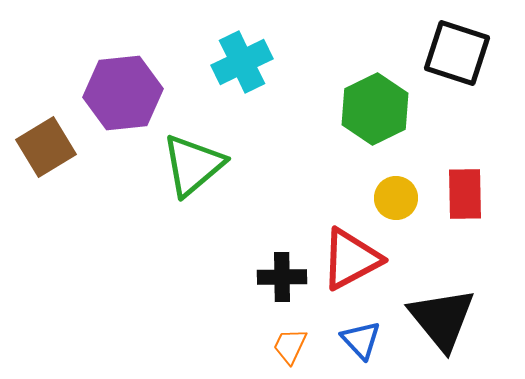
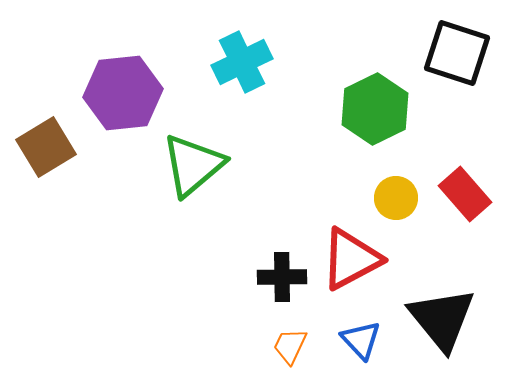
red rectangle: rotated 40 degrees counterclockwise
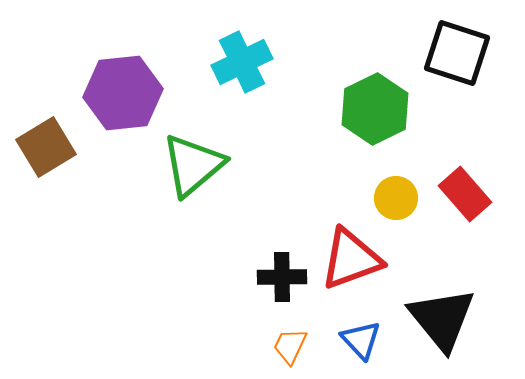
red triangle: rotated 8 degrees clockwise
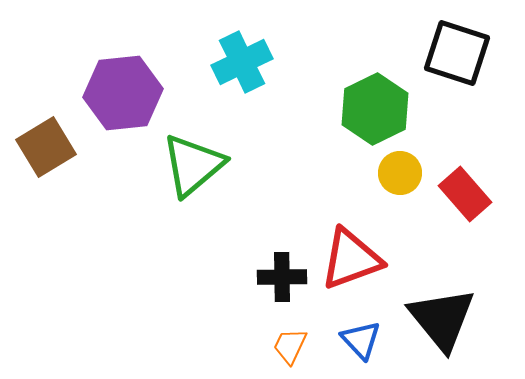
yellow circle: moved 4 px right, 25 px up
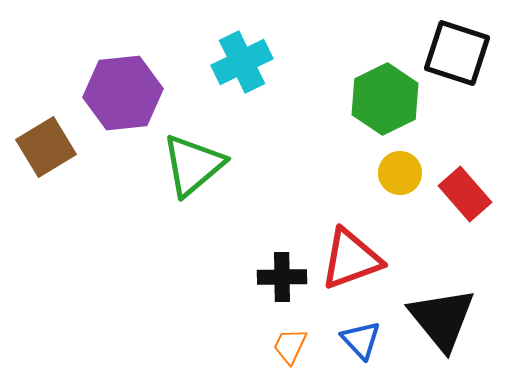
green hexagon: moved 10 px right, 10 px up
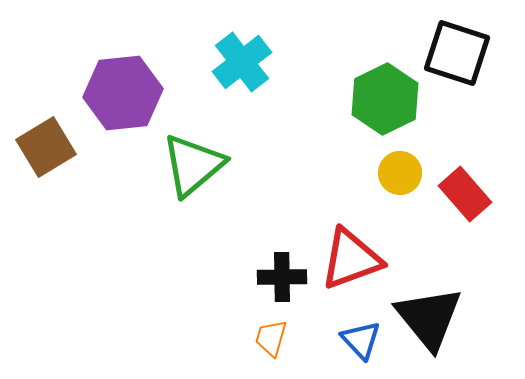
cyan cross: rotated 12 degrees counterclockwise
black triangle: moved 13 px left, 1 px up
orange trapezoid: moved 19 px left, 8 px up; rotated 9 degrees counterclockwise
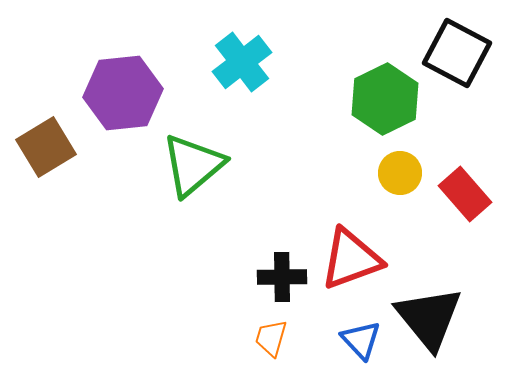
black square: rotated 10 degrees clockwise
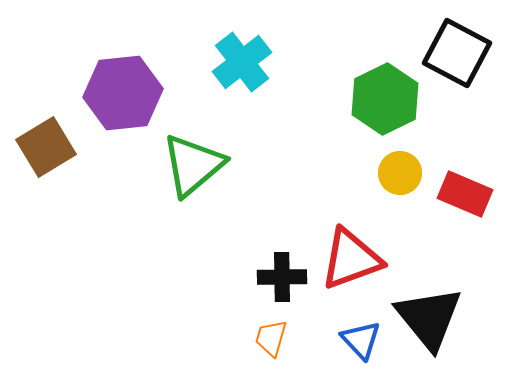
red rectangle: rotated 26 degrees counterclockwise
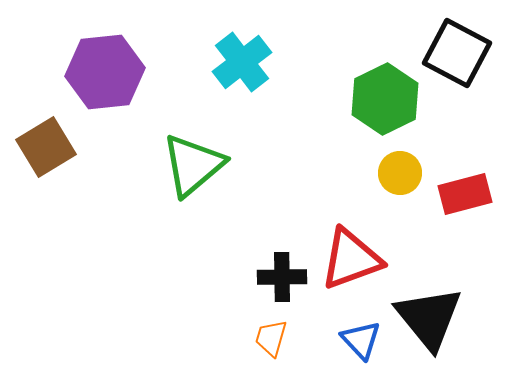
purple hexagon: moved 18 px left, 21 px up
red rectangle: rotated 38 degrees counterclockwise
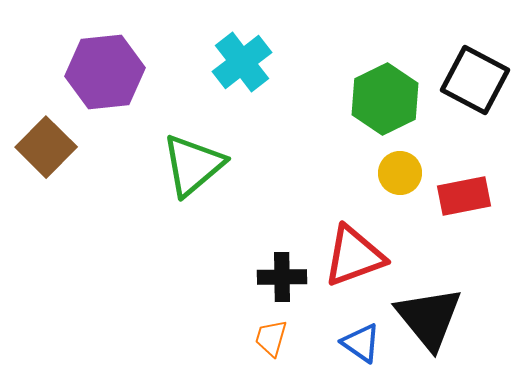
black square: moved 18 px right, 27 px down
brown square: rotated 14 degrees counterclockwise
red rectangle: moved 1 px left, 2 px down; rotated 4 degrees clockwise
red triangle: moved 3 px right, 3 px up
blue triangle: moved 3 px down; rotated 12 degrees counterclockwise
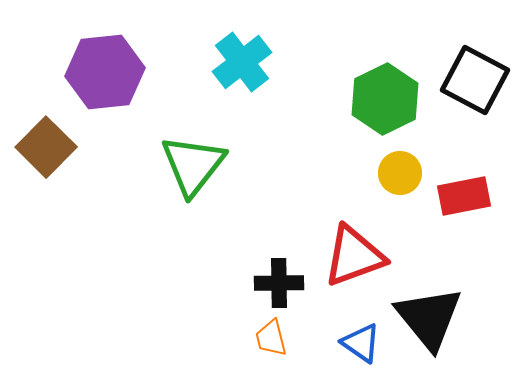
green triangle: rotated 12 degrees counterclockwise
black cross: moved 3 px left, 6 px down
orange trapezoid: rotated 30 degrees counterclockwise
